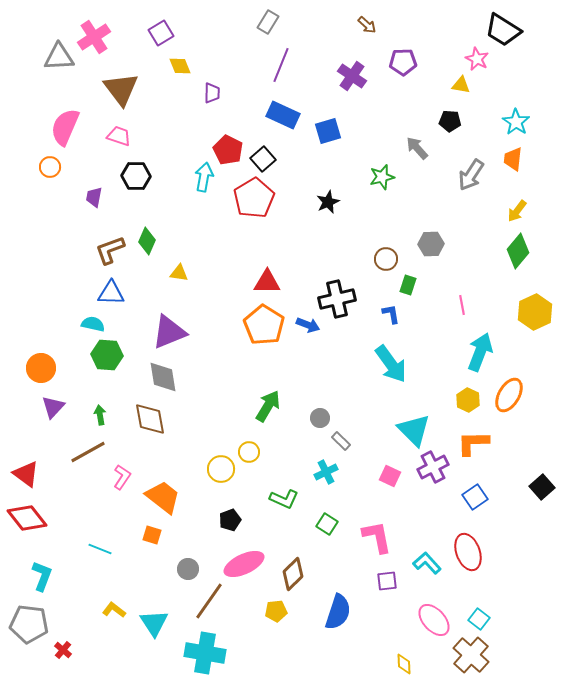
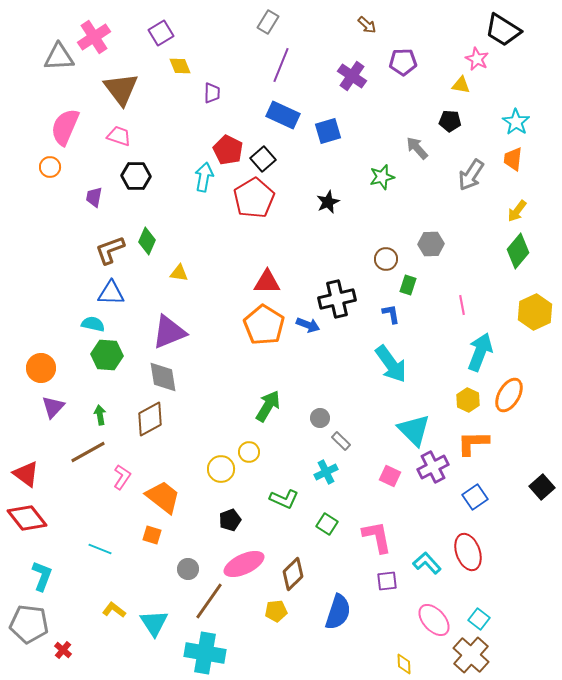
brown diamond at (150, 419): rotated 72 degrees clockwise
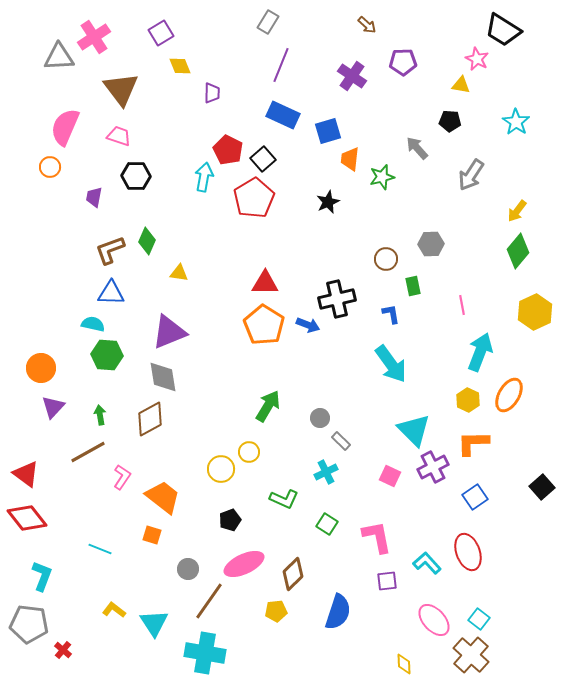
orange trapezoid at (513, 159): moved 163 px left
red triangle at (267, 282): moved 2 px left, 1 px down
green rectangle at (408, 285): moved 5 px right, 1 px down; rotated 30 degrees counterclockwise
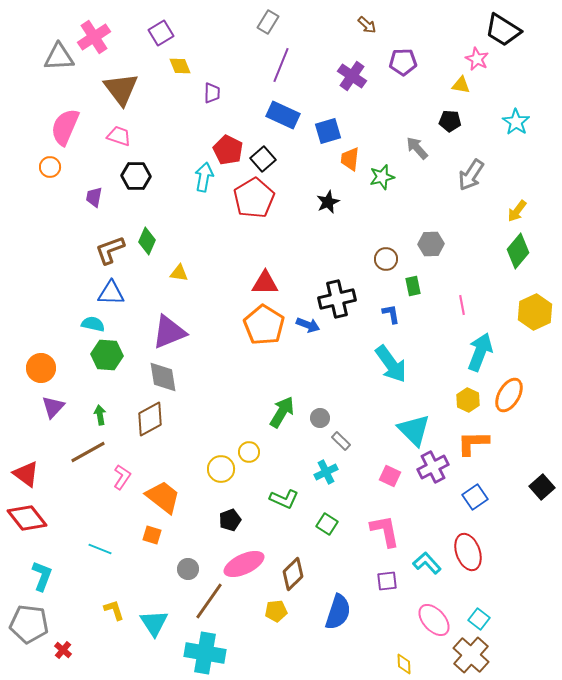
green arrow at (268, 406): moved 14 px right, 6 px down
pink L-shape at (377, 537): moved 8 px right, 6 px up
yellow L-shape at (114, 610): rotated 35 degrees clockwise
